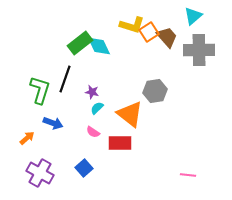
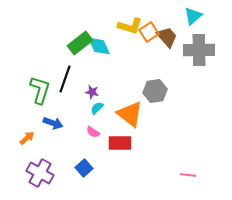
yellow L-shape: moved 2 px left, 1 px down
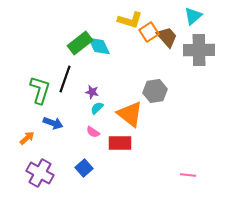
yellow L-shape: moved 6 px up
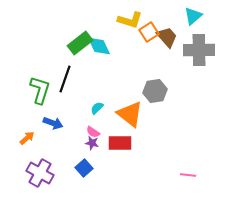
purple star: moved 51 px down
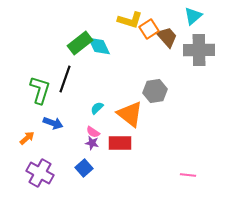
orange square: moved 3 px up
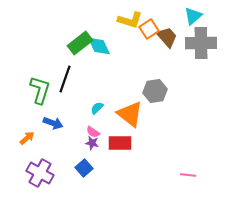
gray cross: moved 2 px right, 7 px up
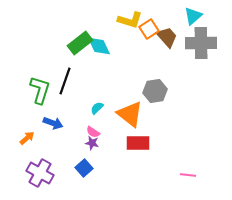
black line: moved 2 px down
red rectangle: moved 18 px right
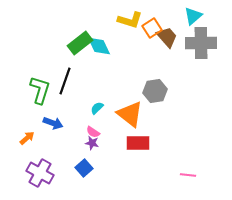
orange square: moved 3 px right, 1 px up
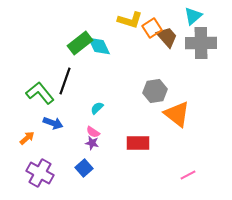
green L-shape: moved 3 px down; rotated 56 degrees counterclockwise
orange triangle: moved 47 px right
pink line: rotated 35 degrees counterclockwise
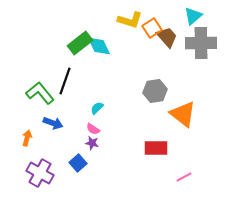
orange triangle: moved 6 px right
pink semicircle: moved 3 px up
orange arrow: rotated 35 degrees counterclockwise
red rectangle: moved 18 px right, 5 px down
blue square: moved 6 px left, 5 px up
pink line: moved 4 px left, 2 px down
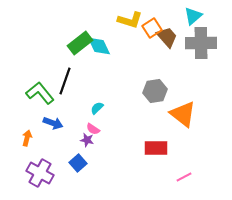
purple star: moved 5 px left, 3 px up
